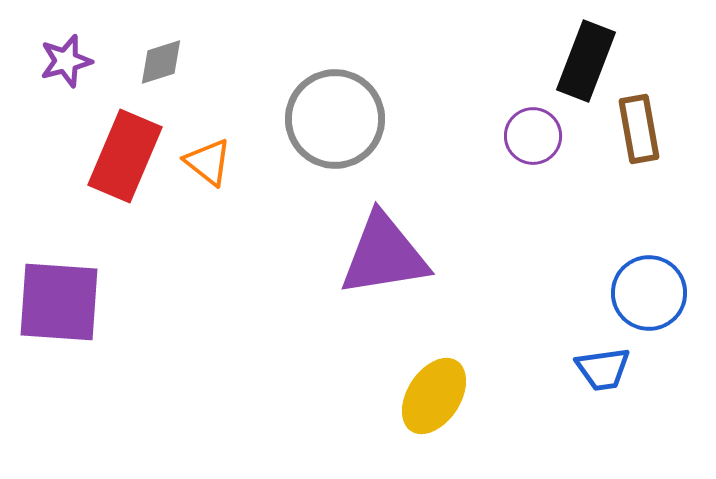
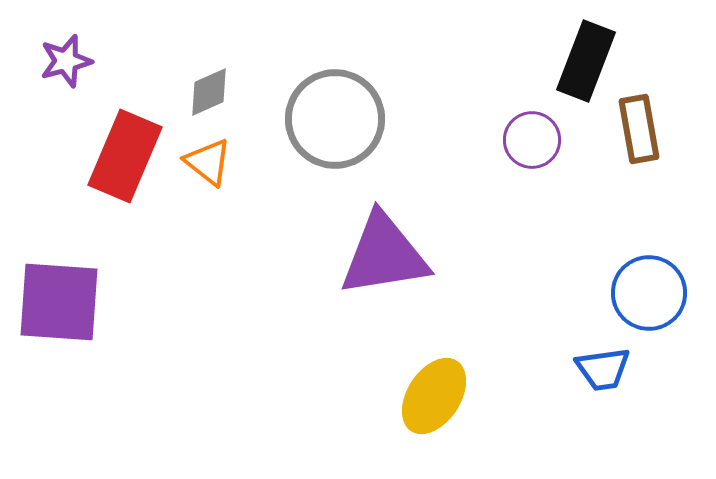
gray diamond: moved 48 px right, 30 px down; rotated 6 degrees counterclockwise
purple circle: moved 1 px left, 4 px down
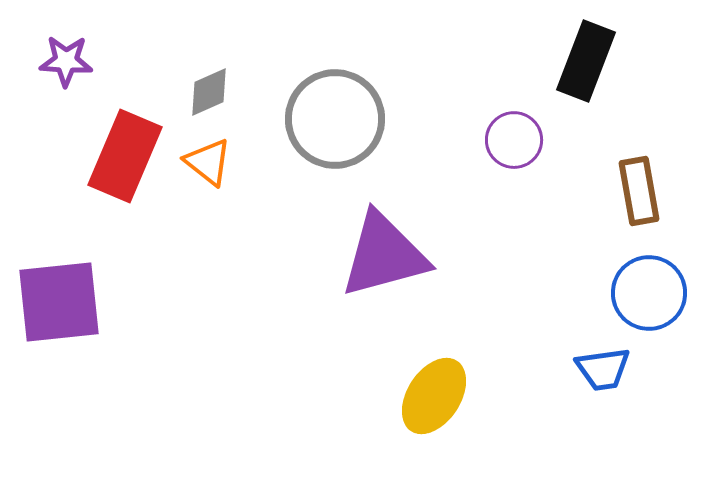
purple star: rotated 18 degrees clockwise
brown rectangle: moved 62 px down
purple circle: moved 18 px left
purple triangle: rotated 6 degrees counterclockwise
purple square: rotated 10 degrees counterclockwise
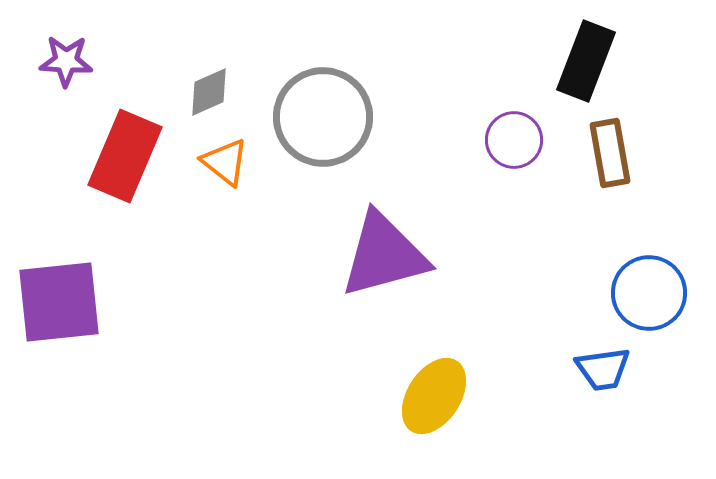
gray circle: moved 12 px left, 2 px up
orange triangle: moved 17 px right
brown rectangle: moved 29 px left, 38 px up
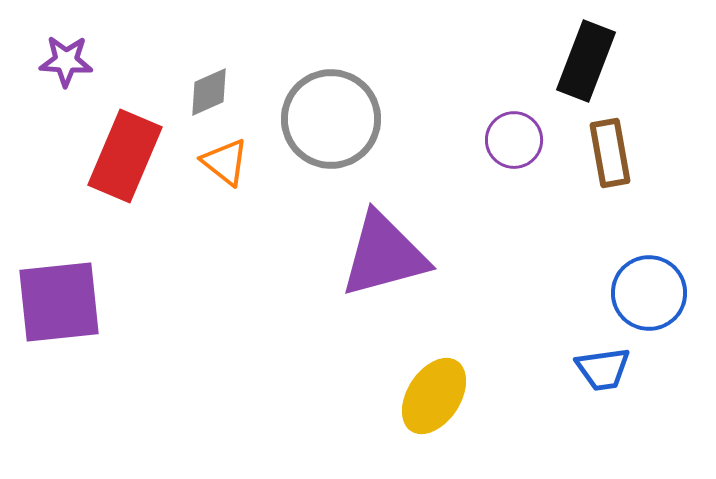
gray circle: moved 8 px right, 2 px down
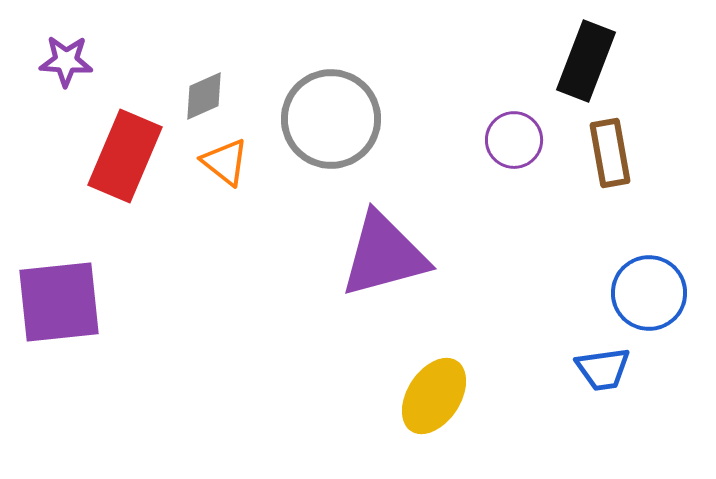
gray diamond: moved 5 px left, 4 px down
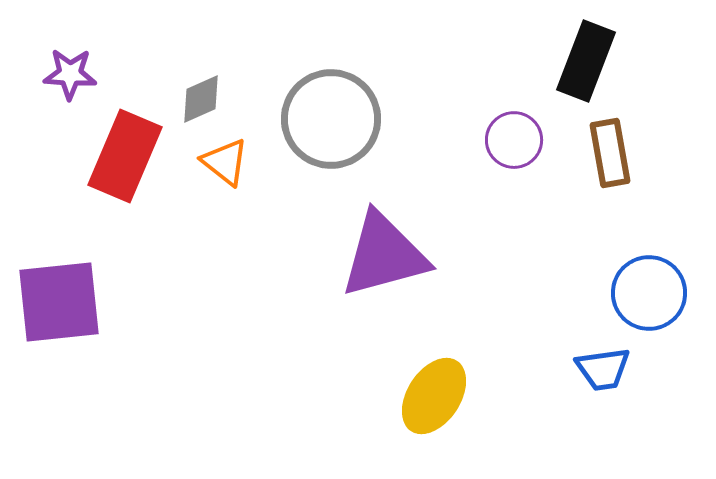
purple star: moved 4 px right, 13 px down
gray diamond: moved 3 px left, 3 px down
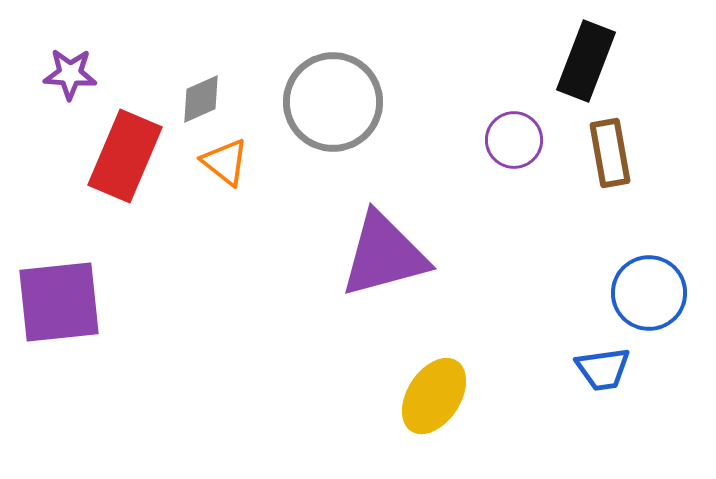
gray circle: moved 2 px right, 17 px up
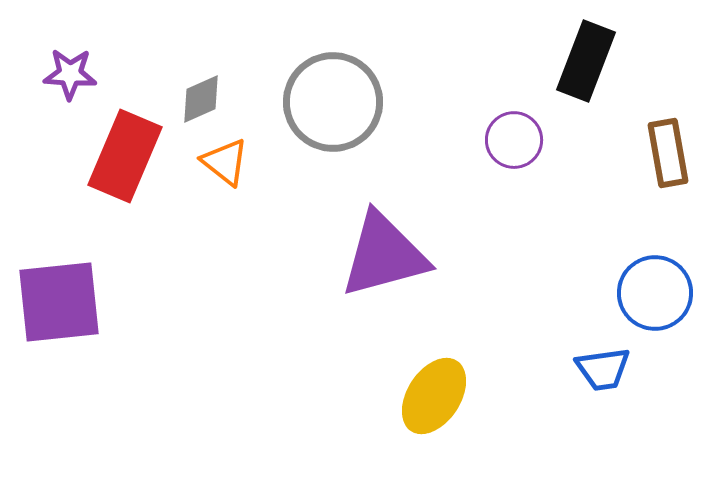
brown rectangle: moved 58 px right
blue circle: moved 6 px right
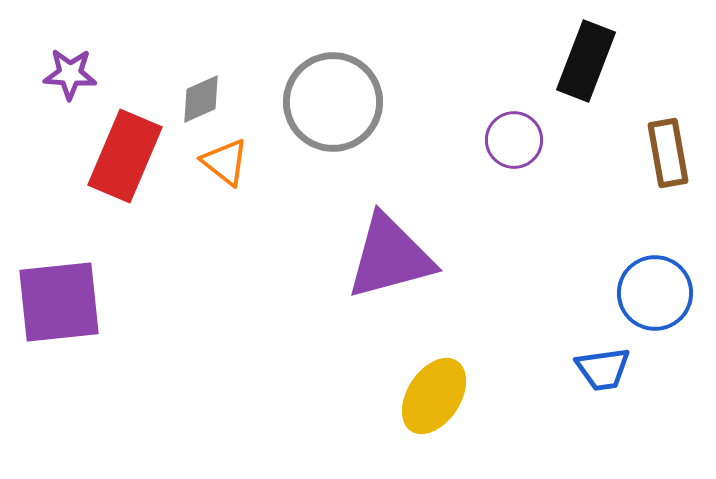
purple triangle: moved 6 px right, 2 px down
